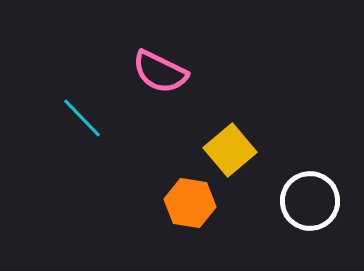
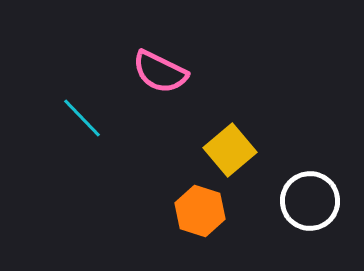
orange hexagon: moved 10 px right, 8 px down; rotated 9 degrees clockwise
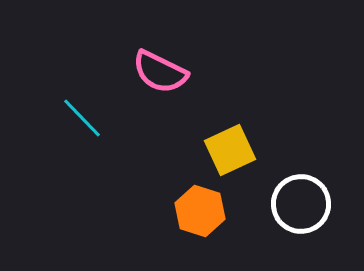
yellow square: rotated 15 degrees clockwise
white circle: moved 9 px left, 3 px down
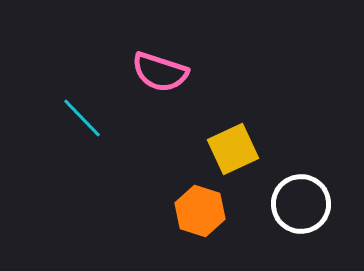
pink semicircle: rotated 8 degrees counterclockwise
yellow square: moved 3 px right, 1 px up
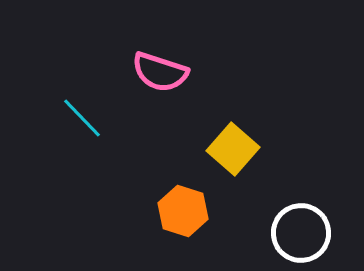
yellow square: rotated 24 degrees counterclockwise
white circle: moved 29 px down
orange hexagon: moved 17 px left
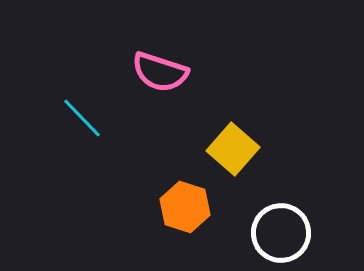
orange hexagon: moved 2 px right, 4 px up
white circle: moved 20 px left
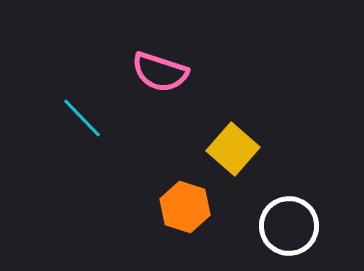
white circle: moved 8 px right, 7 px up
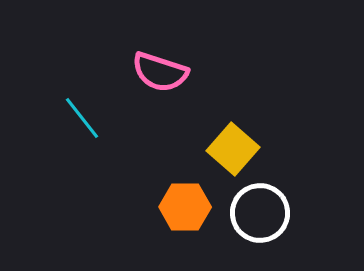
cyan line: rotated 6 degrees clockwise
orange hexagon: rotated 18 degrees counterclockwise
white circle: moved 29 px left, 13 px up
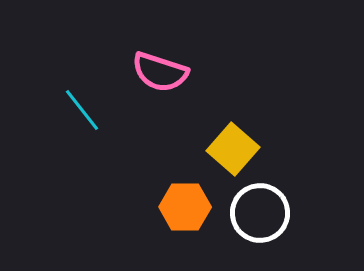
cyan line: moved 8 px up
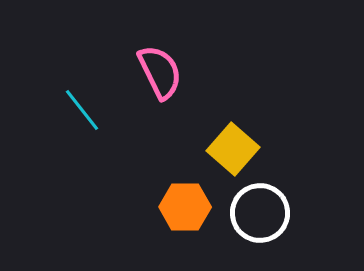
pink semicircle: rotated 134 degrees counterclockwise
